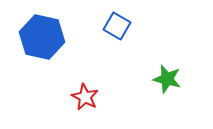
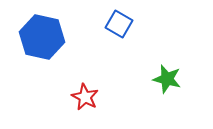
blue square: moved 2 px right, 2 px up
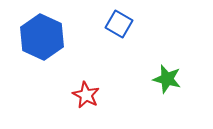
blue hexagon: rotated 12 degrees clockwise
red star: moved 1 px right, 2 px up
